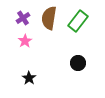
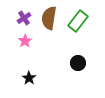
purple cross: moved 1 px right
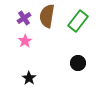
brown semicircle: moved 2 px left, 2 px up
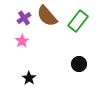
brown semicircle: rotated 50 degrees counterclockwise
pink star: moved 3 px left
black circle: moved 1 px right, 1 px down
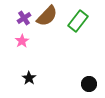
brown semicircle: rotated 95 degrees counterclockwise
black circle: moved 10 px right, 20 px down
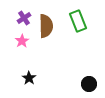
brown semicircle: moved 1 px left, 10 px down; rotated 45 degrees counterclockwise
green rectangle: rotated 60 degrees counterclockwise
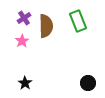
black star: moved 4 px left, 5 px down
black circle: moved 1 px left, 1 px up
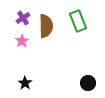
purple cross: moved 1 px left
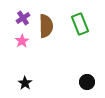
green rectangle: moved 2 px right, 3 px down
black circle: moved 1 px left, 1 px up
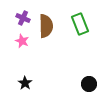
purple cross: rotated 32 degrees counterclockwise
pink star: rotated 16 degrees counterclockwise
black circle: moved 2 px right, 2 px down
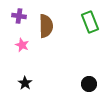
purple cross: moved 4 px left, 2 px up; rotated 16 degrees counterclockwise
green rectangle: moved 10 px right, 2 px up
pink star: moved 4 px down
